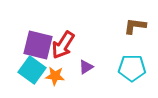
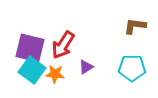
purple square: moved 8 px left, 3 px down
orange star: moved 2 px up
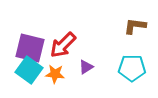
red arrow: rotated 12 degrees clockwise
cyan square: moved 3 px left
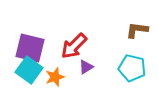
brown L-shape: moved 2 px right, 4 px down
red arrow: moved 11 px right, 1 px down
cyan pentagon: rotated 12 degrees clockwise
orange star: moved 3 px down; rotated 24 degrees counterclockwise
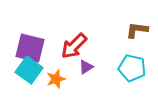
orange star: moved 1 px right, 2 px down
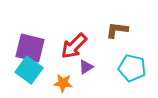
brown L-shape: moved 20 px left
orange star: moved 7 px right, 4 px down; rotated 24 degrees clockwise
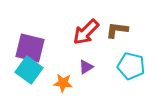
red arrow: moved 12 px right, 14 px up
cyan pentagon: moved 1 px left, 2 px up
